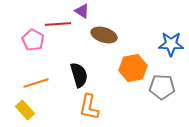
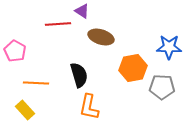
brown ellipse: moved 3 px left, 2 px down
pink pentagon: moved 18 px left, 11 px down
blue star: moved 2 px left, 3 px down
orange line: rotated 20 degrees clockwise
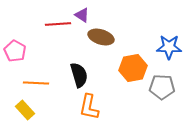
purple triangle: moved 4 px down
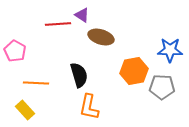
blue star: moved 1 px right, 3 px down
orange hexagon: moved 1 px right, 3 px down
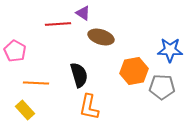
purple triangle: moved 1 px right, 2 px up
